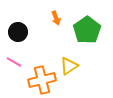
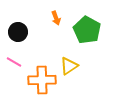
green pentagon: rotated 8 degrees counterclockwise
orange cross: rotated 12 degrees clockwise
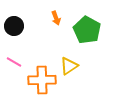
black circle: moved 4 px left, 6 px up
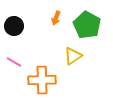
orange arrow: rotated 40 degrees clockwise
green pentagon: moved 5 px up
yellow triangle: moved 4 px right, 10 px up
